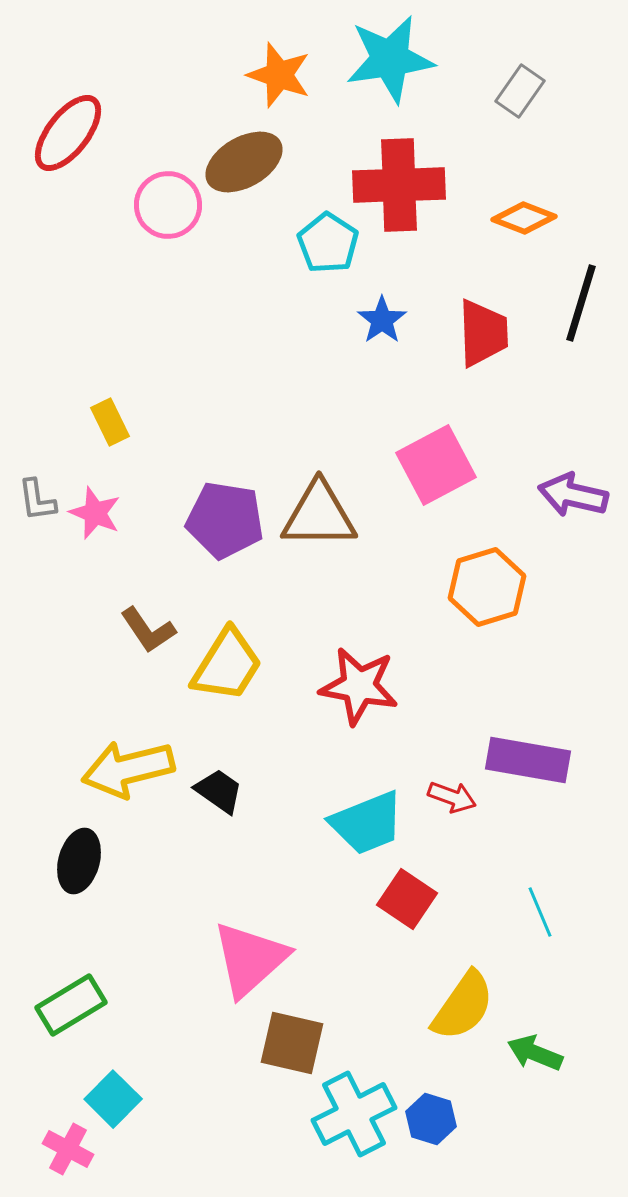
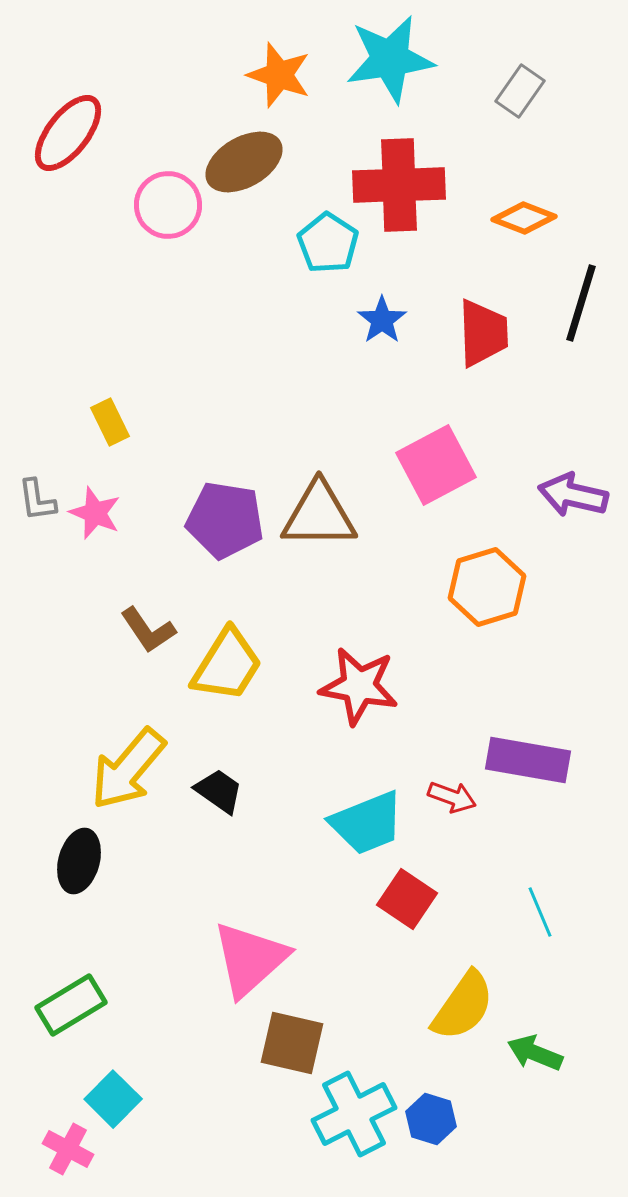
yellow arrow: rotated 36 degrees counterclockwise
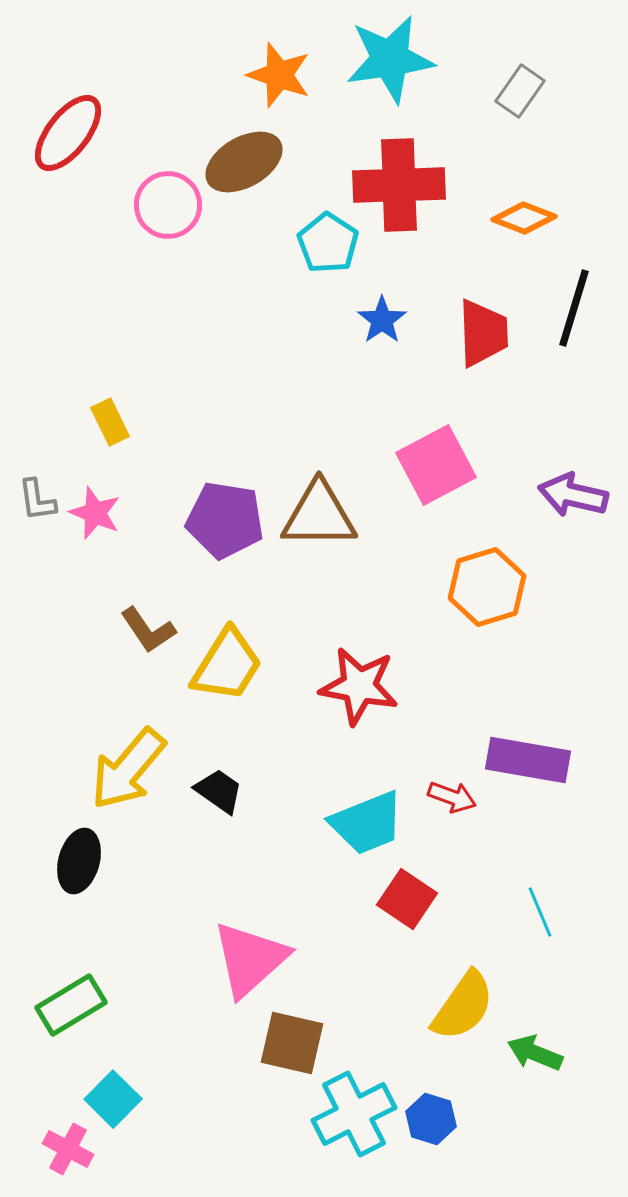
black line: moved 7 px left, 5 px down
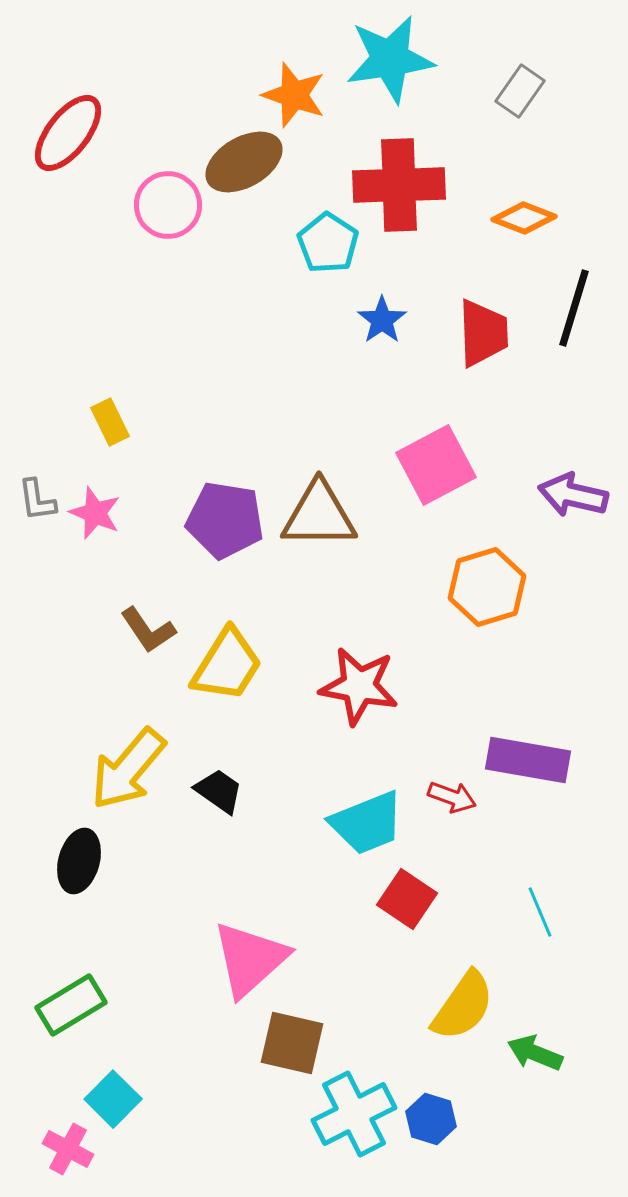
orange star: moved 15 px right, 20 px down
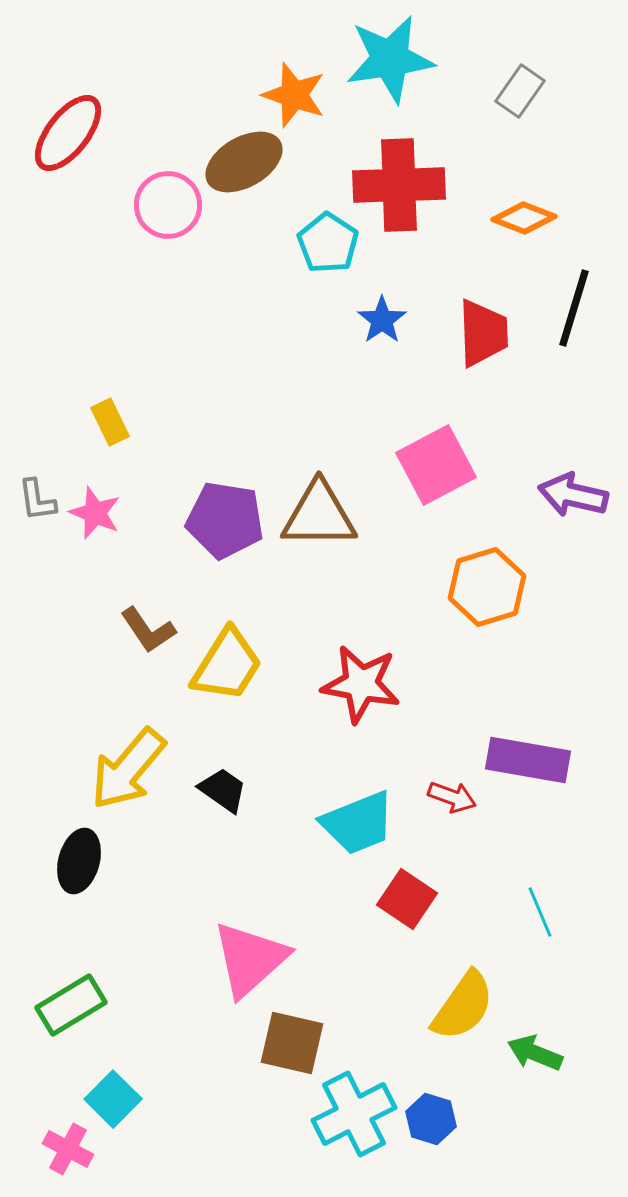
red star: moved 2 px right, 2 px up
black trapezoid: moved 4 px right, 1 px up
cyan trapezoid: moved 9 px left
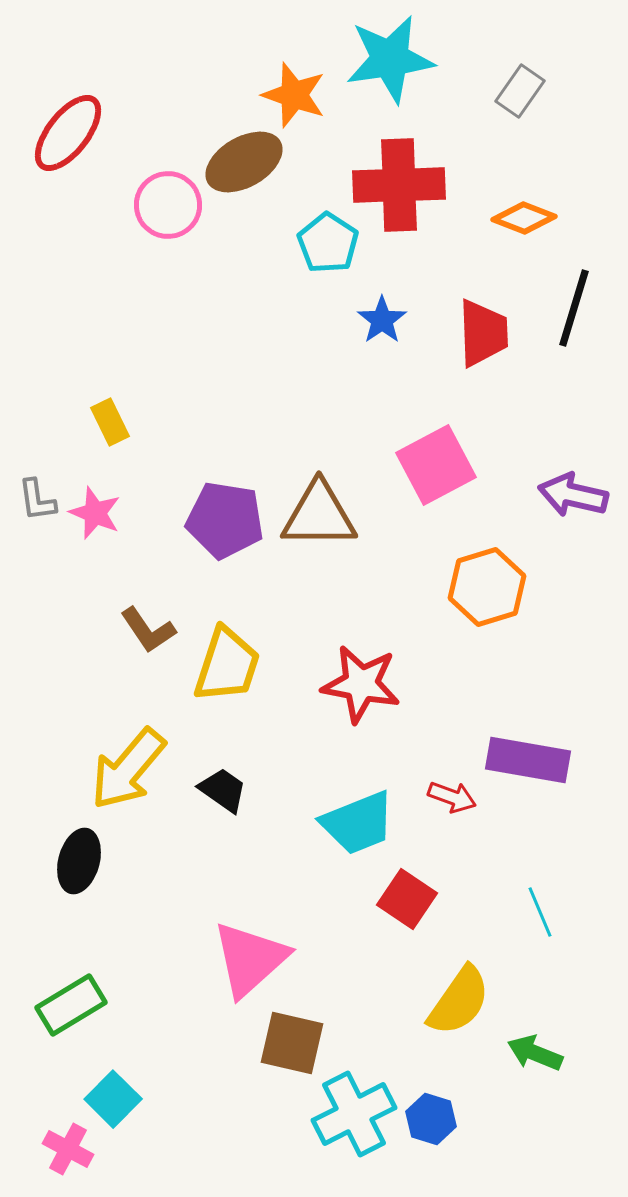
yellow trapezoid: rotated 14 degrees counterclockwise
yellow semicircle: moved 4 px left, 5 px up
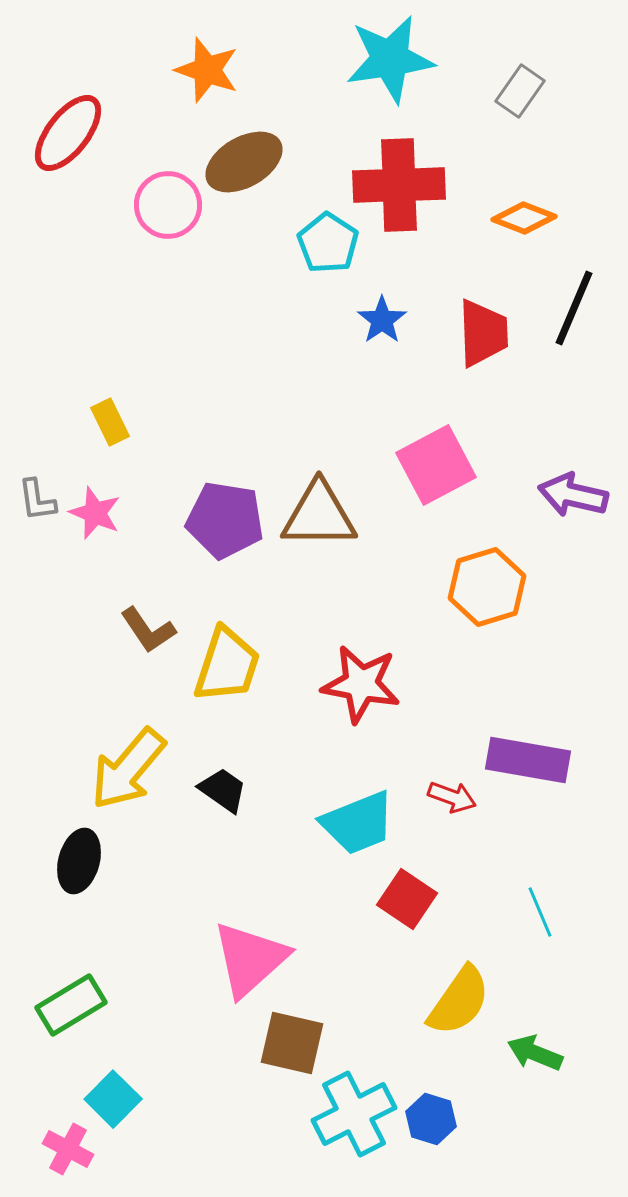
orange star: moved 87 px left, 25 px up
black line: rotated 6 degrees clockwise
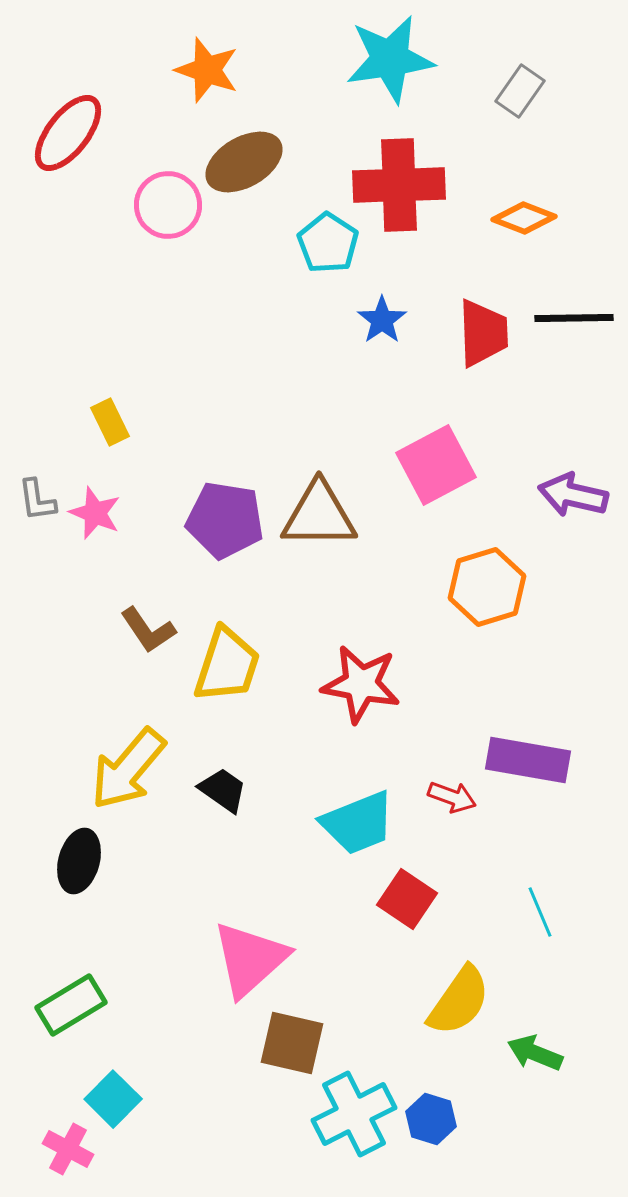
black line: moved 10 px down; rotated 66 degrees clockwise
